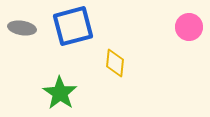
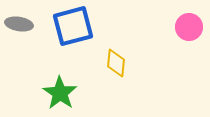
gray ellipse: moved 3 px left, 4 px up
yellow diamond: moved 1 px right
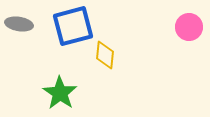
yellow diamond: moved 11 px left, 8 px up
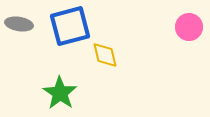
blue square: moved 3 px left
yellow diamond: rotated 20 degrees counterclockwise
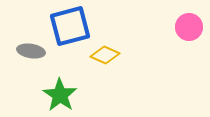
gray ellipse: moved 12 px right, 27 px down
yellow diamond: rotated 52 degrees counterclockwise
green star: moved 2 px down
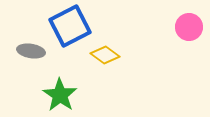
blue square: rotated 12 degrees counterclockwise
yellow diamond: rotated 12 degrees clockwise
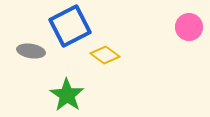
green star: moved 7 px right
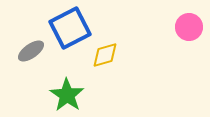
blue square: moved 2 px down
gray ellipse: rotated 44 degrees counterclockwise
yellow diamond: rotated 52 degrees counterclockwise
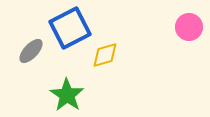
gray ellipse: rotated 12 degrees counterclockwise
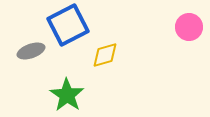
blue square: moved 2 px left, 3 px up
gray ellipse: rotated 28 degrees clockwise
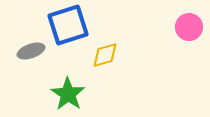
blue square: rotated 9 degrees clockwise
green star: moved 1 px right, 1 px up
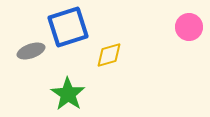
blue square: moved 2 px down
yellow diamond: moved 4 px right
